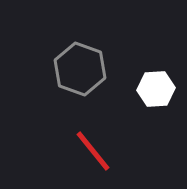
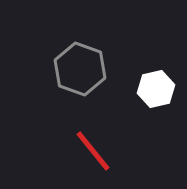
white hexagon: rotated 9 degrees counterclockwise
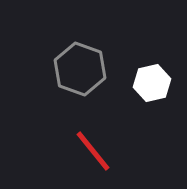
white hexagon: moved 4 px left, 6 px up
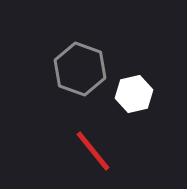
white hexagon: moved 18 px left, 11 px down
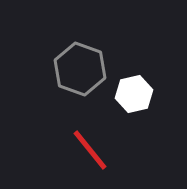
red line: moved 3 px left, 1 px up
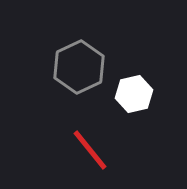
gray hexagon: moved 1 px left, 2 px up; rotated 15 degrees clockwise
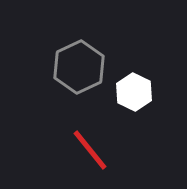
white hexagon: moved 2 px up; rotated 21 degrees counterclockwise
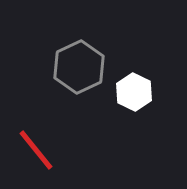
red line: moved 54 px left
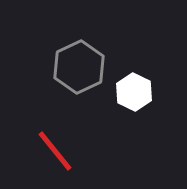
red line: moved 19 px right, 1 px down
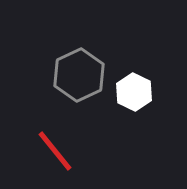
gray hexagon: moved 8 px down
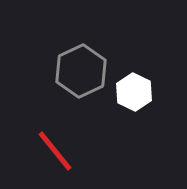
gray hexagon: moved 2 px right, 4 px up
